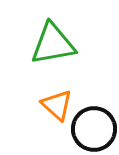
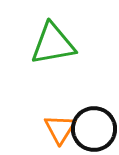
orange triangle: moved 3 px right, 24 px down; rotated 20 degrees clockwise
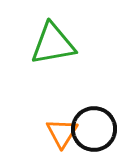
orange triangle: moved 2 px right, 4 px down
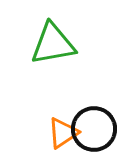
orange triangle: moved 1 px right; rotated 24 degrees clockwise
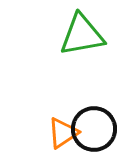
green triangle: moved 29 px right, 9 px up
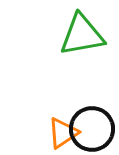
black circle: moved 2 px left
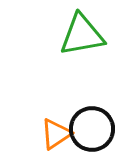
orange triangle: moved 7 px left, 1 px down
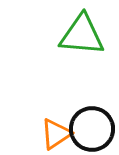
green triangle: rotated 15 degrees clockwise
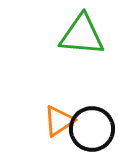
orange triangle: moved 3 px right, 13 px up
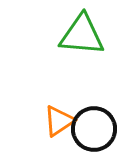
black circle: moved 2 px right
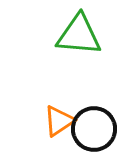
green triangle: moved 3 px left
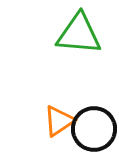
green triangle: moved 1 px up
